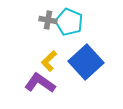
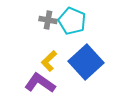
cyan pentagon: moved 3 px right, 1 px up
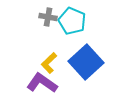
gray cross: moved 3 px up
yellow L-shape: moved 2 px down
purple L-shape: moved 2 px right
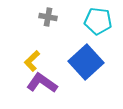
cyan pentagon: moved 26 px right; rotated 16 degrees counterclockwise
yellow L-shape: moved 17 px left, 2 px up
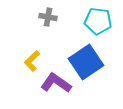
blue square: rotated 8 degrees clockwise
purple L-shape: moved 14 px right
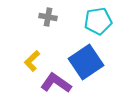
cyan pentagon: rotated 16 degrees counterclockwise
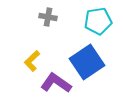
blue square: moved 1 px right
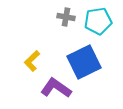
gray cross: moved 18 px right
blue square: moved 3 px left; rotated 8 degrees clockwise
purple L-shape: moved 5 px down
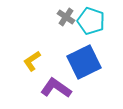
gray cross: rotated 24 degrees clockwise
cyan pentagon: moved 7 px left; rotated 28 degrees clockwise
yellow L-shape: rotated 10 degrees clockwise
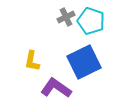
gray cross: rotated 30 degrees clockwise
yellow L-shape: rotated 45 degrees counterclockwise
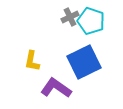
gray cross: moved 4 px right
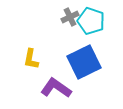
yellow L-shape: moved 1 px left, 2 px up
